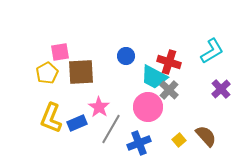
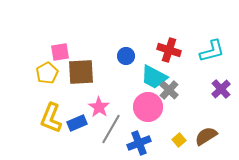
cyan L-shape: rotated 16 degrees clockwise
red cross: moved 12 px up
brown semicircle: rotated 80 degrees counterclockwise
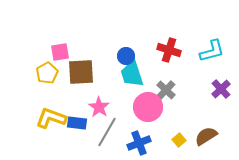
cyan trapezoid: moved 22 px left, 3 px up; rotated 44 degrees clockwise
gray cross: moved 3 px left
yellow L-shape: rotated 88 degrees clockwise
blue rectangle: rotated 30 degrees clockwise
gray line: moved 4 px left, 3 px down
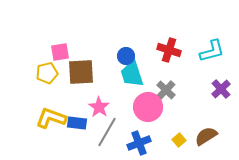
yellow pentagon: rotated 15 degrees clockwise
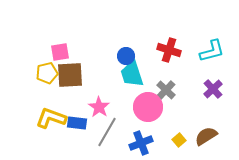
brown square: moved 11 px left, 3 px down
purple cross: moved 8 px left
blue cross: moved 2 px right
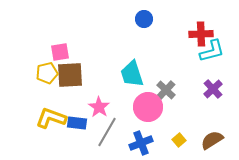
red cross: moved 32 px right, 16 px up; rotated 20 degrees counterclockwise
blue circle: moved 18 px right, 37 px up
brown semicircle: moved 6 px right, 4 px down
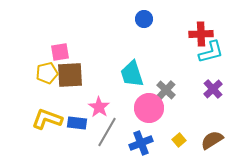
cyan L-shape: moved 1 px left, 1 px down
pink circle: moved 1 px right, 1 px down
yellow L-shape: moved 4 px left, 1 px down
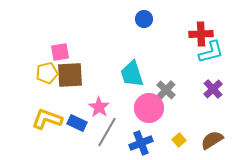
blue rectangle: rotated 18 degrees clockwise
